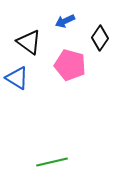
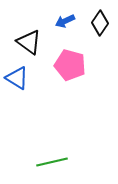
black diamond: moved 15 px up
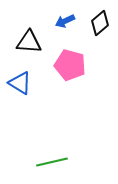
black diamond: rotated 15 degrees clockwise
black triangle: rotated 32 degrees counterclockwise
blue triangle: moved 3 px right, 5 px down
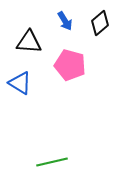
blue arrow: rotated 96 degrees counterclockwise
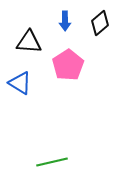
blue arrow: rotated 30 degrees clockwise
pink pentagon: moved 2 px left; rotated 24 degrees clockwise
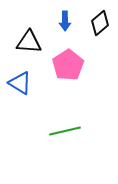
green line: moved 13 px right, 31 px up
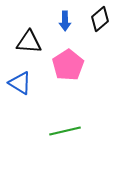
black diamond: moved 4 px up
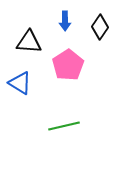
black diamond: moved 8 px down; rotated 15 degrees counterclockwise
green line: moved 1 px left, 5 px up
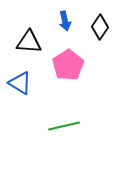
blue arrow: rotated 12 degrees counterclockwise
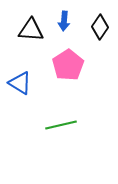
blue arrow: moved 1 px left; rotated 18 degrees clockwise
black triangle: moved 2 px right, 12 px up
green line: moved 3 px left, 1 px up
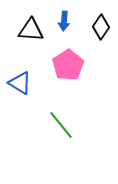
black diamond: moved 1 px right
green line: rotated 64 degrees clockwise
